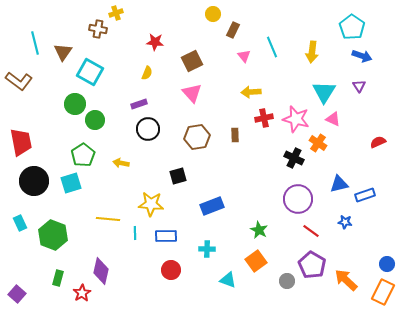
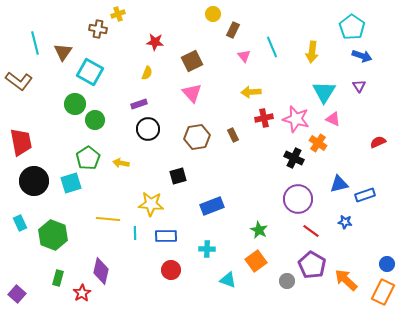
yellow cross at (116, 13): moved 2 px right, 1 px down
brown rectangle at (235, 135): moved 2 px left; rotated 24 degrees counterclockwise
green pentagon at (83, 155): moved 5 px right, 3 px down
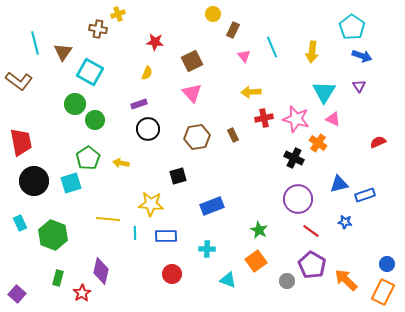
red circle at (171, 270): moved 1 px right, 4 px down
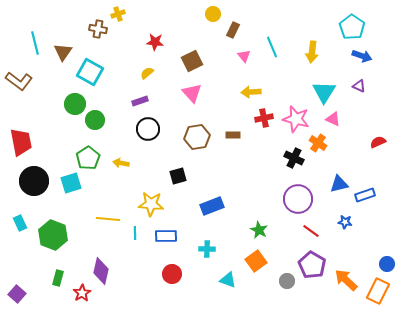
yellow semicircle at (147, 73): rotated 152 degrees counterclockwise
purple triangle at (359, 86): rotated 32 degrees counterclockwise
purple rectangle at (139, 104): moved 1 px right, 3 px up
brown rectangle at (233, 135): rotated 64 degrees counterclockwise
orange rectangle at (383, 292): moved 5 px left, 1 px up
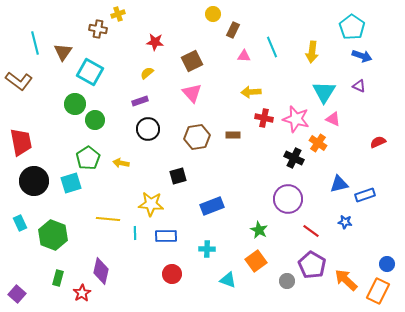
pink triangle at (244, 56): rotated 48 degrees counterclockwise
red cross at (264, 118): rotated 24 degrees clockwise
purple circle at (298, 199): moved 10 px left
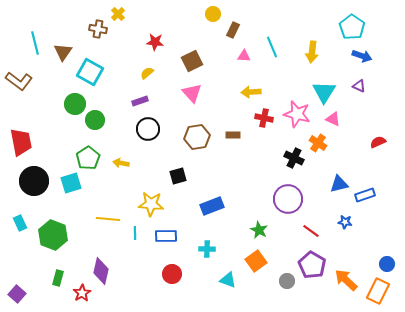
yellow cross at (118, 14): rotated 24 degrees counterclockwise
pink star at (296, 119): moved 1 px right, 5 px up
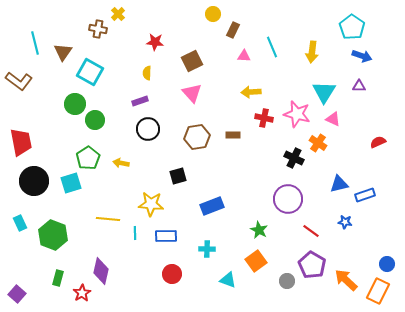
yellow semicircle at (147, 73): rotated 48 degrees counterclockwise
purple triangle at (359, 86): rotated 24 degrees counterclockwise
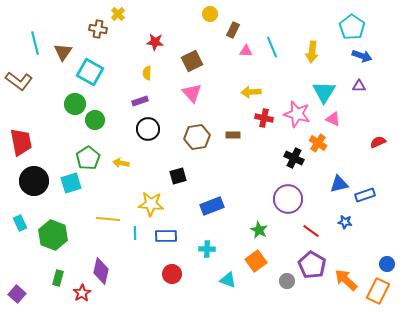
yellow circle at (213, 14): moved 3 px left
pink triangle at (244, 56): moved 2 px right, 5 px up
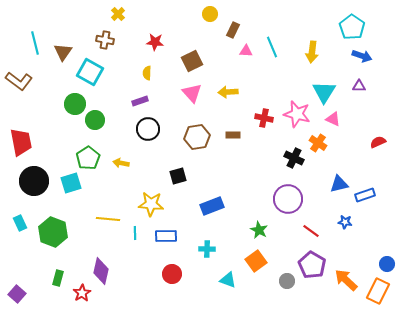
brown cross at (98, 29): moved 7 px right, 11 px down
yellow arrow at (251, 92): moved 23 px left
green hexagon at (53, 235): moved 3 px up
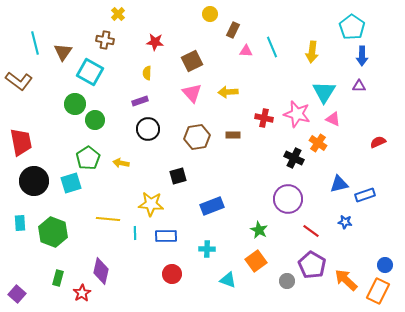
blue arrow at (362, 56): rotated 72 degrees clockwise
cyan rectangle at (20, 223): rotated 21 degrees clockwise
blue circle at (387, 264): moved 2 px left, 1 px down
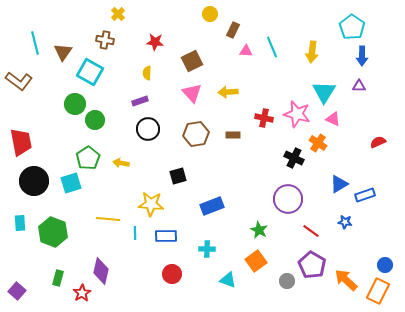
brown hexagon at (197, 137): moved 1 px left, 3 px up
blue triangle at (339, 184): rotated 18 degrees counterclockwise
purple square at (17, 294): moved 3 px up
